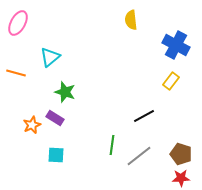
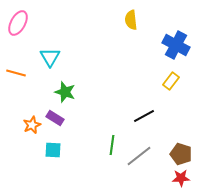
cyan triangle: rotated 20 degrees counterclockwise
cyan square: moved 3 px left, 5 px up
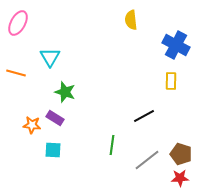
yellow rectangle: rotated 36 degrees counterclockwise
orange star: rotated 30 degrees clockwise
gray line: moved 8 px right, 4 px down
red star: moved 1 px left
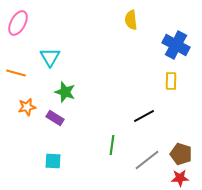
orange star: moved 5 px left, 18 px up; rotated 18 degrees counterclockwise
cyan square: moved 11 px down
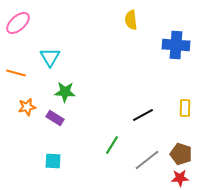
pink ellipse: rotated 20 degrees clockwise
blue cross: rotated 24 degrees counterclockwise
yellow rectangle: moved 14 px right, 27 px down
green star: rotated 15 degrees counterclockwise
black line: moved 1 px left, 1 px up
green line: rotated 24 degrees clockwise
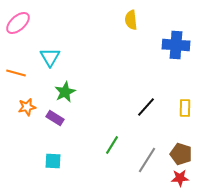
green star: rotated 30 degrees counterclockwise
black line: moved 3 px right, 8 px up; rotated 20 degrees counterclockwise
gray line: rotated 20 degrees counterclockwise
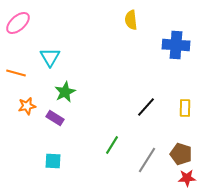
orange star: moved 1 px up
red star: moved 7 px right
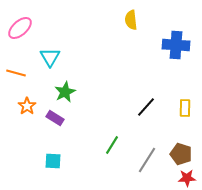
pink ellipse: moved 2 px right, 5 px down
orange star: rotated 24 degrees counterclockwise
